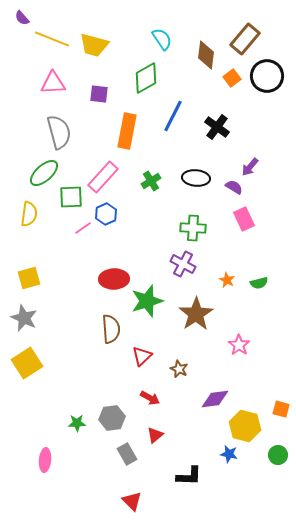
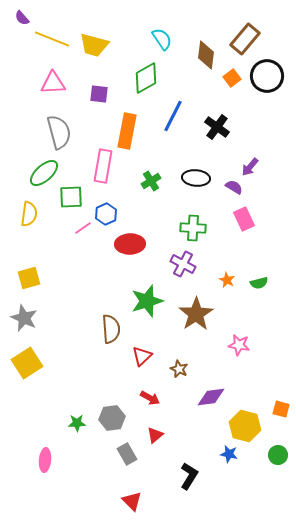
pink rectangle at (103, 177): moved 11 px up; rotated 32 degrees counterclockwise
red ellipse at (114, 279): moved 16 px right, 35 px up
pink star at (239, 345): rotated 25 degrees counterclockwise
purple diamond at (215, 399): moved 4 px left, 2 px up
black L-shape at (189, 476): rotated 60 degrees counterclockwise
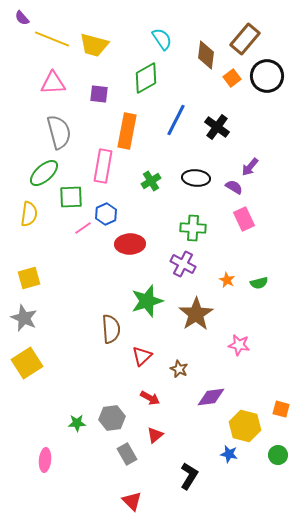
blue line at (173, 116): moved 3 px right, 4 px down
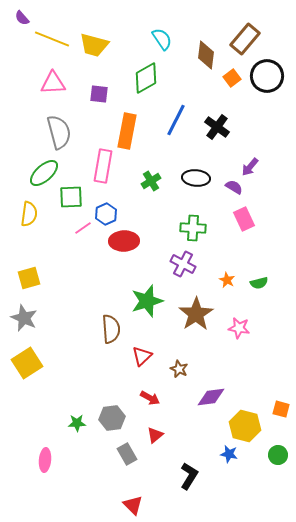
red ellipse at (130, 244): moved 6 px left, 3 px up
pink star at (239, 345): moved 17 px up
red triangle at (132, 501): moved 1 px right, 4 px down
